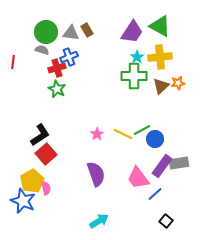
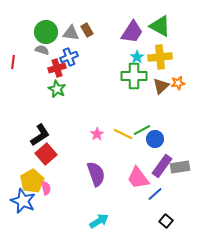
gray rectangle: moved 1 px right, 4 px down
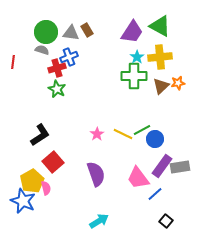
red square: moved 7 px right, 8 px down
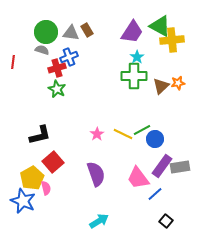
yellow cross: moved 12 px right, 17 px up
black L-shape: rotated 20 degrees clockwise
yellow pentagon: moved 3 px up
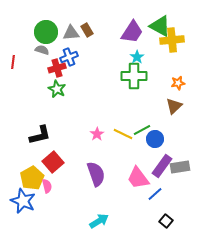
gray triangle: rotated 12 degrees counterclockwise
brown triangle: moved 13 px right, 20 px down
pink semicircle: moved 1 px right, 2 px up
